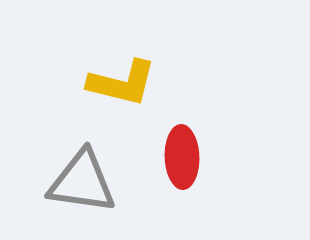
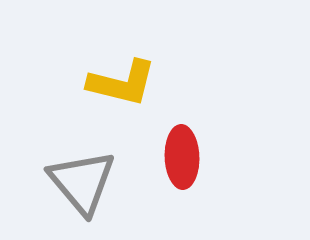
gray triangle: rotated 42 degrees clockwise
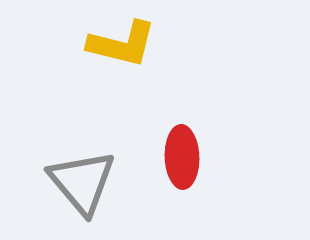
yellow L-shape: moved 39 px up
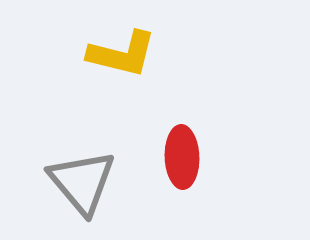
yellow L-shape: moved 10 px down
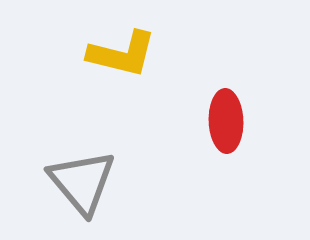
red ellipse: moved 44 px right, 36 px up
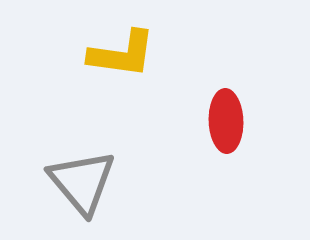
yellow L-shape: rotated 6 degrees counterclockwise
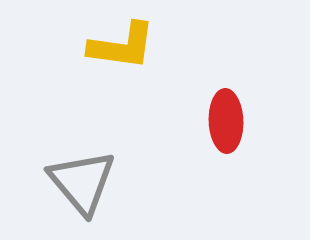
yellow L-shape: moved 8 px up
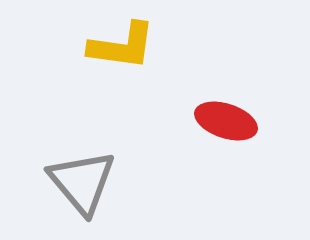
red ellipse: rotated 70 degrees counterclockwise
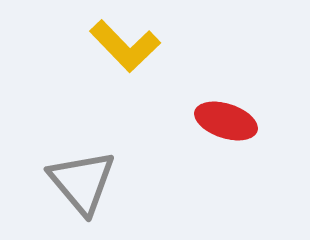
yellow L-shape: moved 3 px right; rotated 38 degrees clockwise
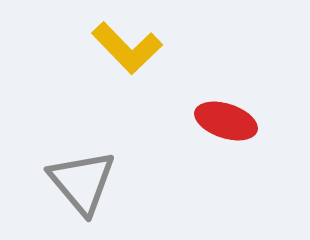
yellow L-shape: moved 2 px right, 2 px down
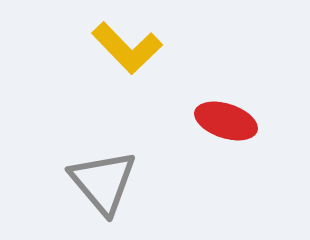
gray triangle: moved 21 px right
